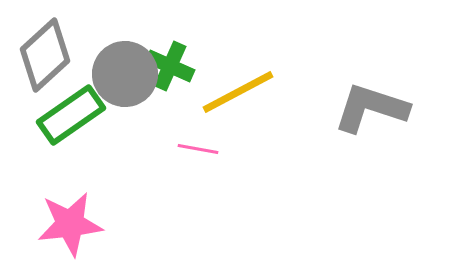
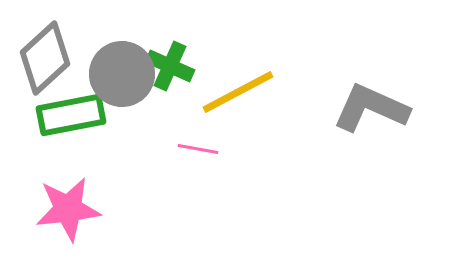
gray diamond: moved 3 px down
gray circle: moved 3 px left
gray L-shape: rotated 6 degrees clockwise
green rectangle: rotated 24 degrees clockwise
pink star: moved 2 px left, 15 px up
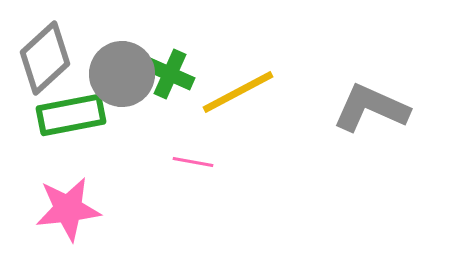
green cross: moved 8 px down
pink line: moved 5 px left, 13 px down
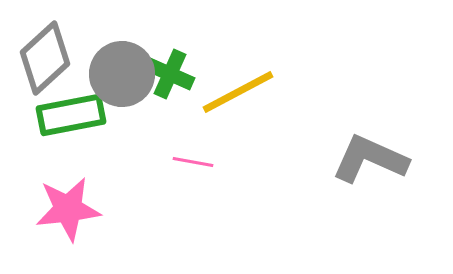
gray L-shape: moved 1 px left, 51 px down
